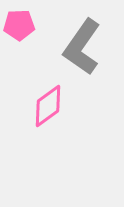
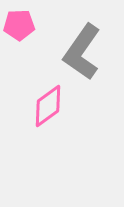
gray L-shape: moved 5 px down
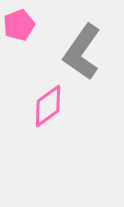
pink pentagon: rotated 20 degrees counterclockwise
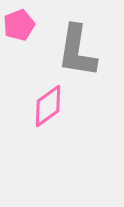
gray L-shape: moved 5 px left, 1 px up; rotated 26 degrees counterclockwise
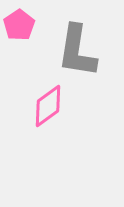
pink pentagon: rotated 12 degrees counterclockwise
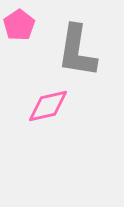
pink diamond: rotated 24 degrees clockwise
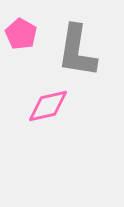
pink pentagon: moved 2 px right, 9 px down; rotated 8 degrees counterclockwise
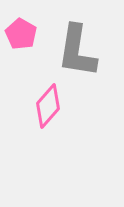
pink diamond: rotated 36 degrees counterclockwise
